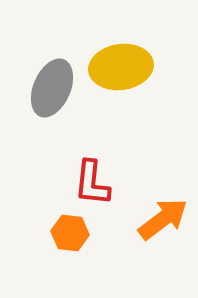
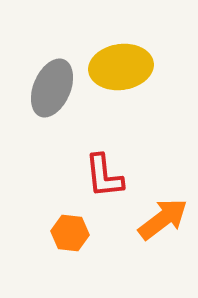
red L-shape: moved 12 px right, 7 px up; rotated 12 degrees counterclockwise
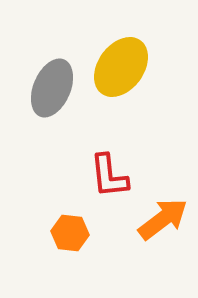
yellow ellipse: rotated 46 degrees counterclockwise
red L-shape: moved 5 px right
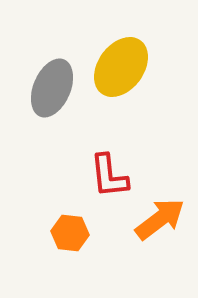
orange arrow: moved 3 px left
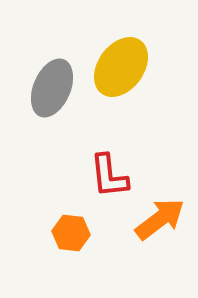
orange hexagon: moved 1 px right
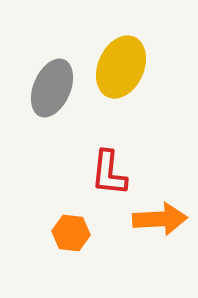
yellow ellipse: rotated 12 degrees counterclockwise
red L-shape: moved 3 px up; rotated 12 degrees clockwise
orange arrow: rotated 34 degrees clockwise
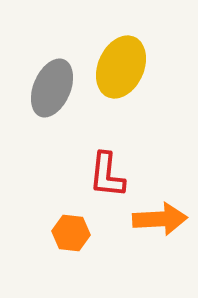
red L-shape: moved 2 px left, 2 px down
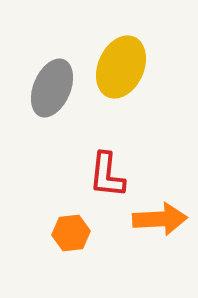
orange hexagon: rotated 12 degrees counterclockwise
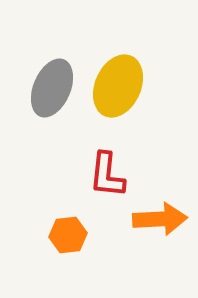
yellow ellipse: moved 3 px left, 19 px down
orange hexagon: moved 3 px left, 2 px down
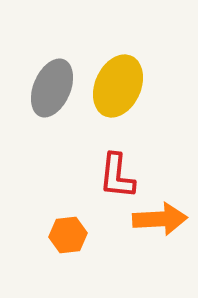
red L-shape: moved 10 px right, 1 px down
